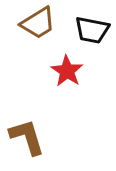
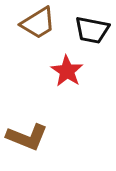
brown L-shape: rotated 129 degrees clockwise
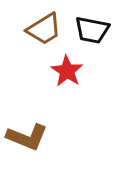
brown trapezoid: moved 6 px right, 6 px down
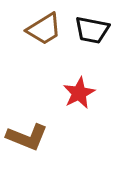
red star: moved 12 px right, 22 px down; rotated 12 degrees clockwise
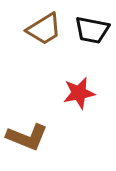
red star: rotated 16 degrees clockwise
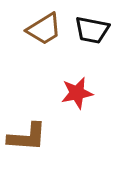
red star: moved 2 px left
brown L-shape: rotated 18 degrees counterclockwise
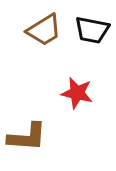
brown trapezoid: moved 1 px down
red star: rotated 24 degrees clockwise
